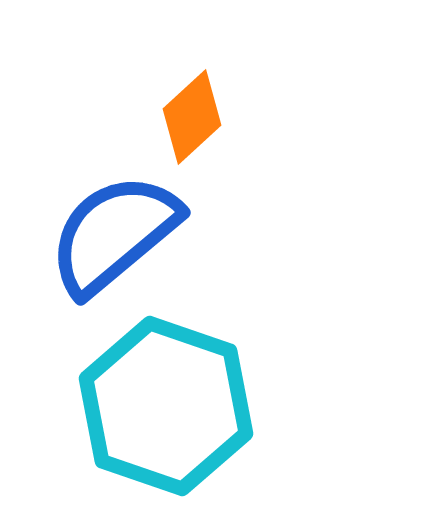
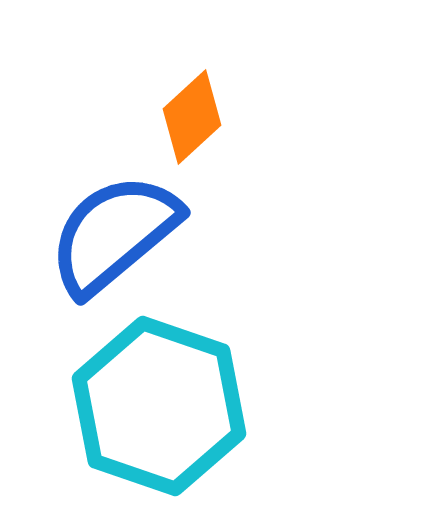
cyan hexagon: moved 7 px left
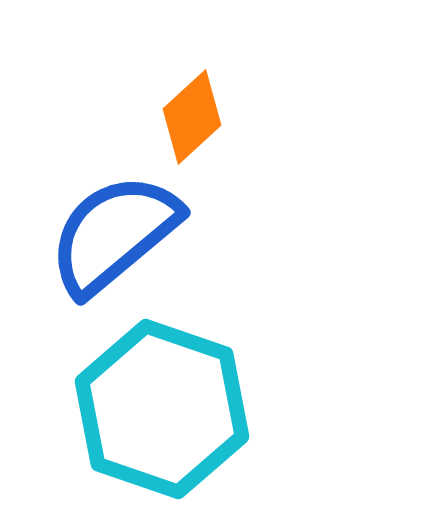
cyan hexagon: moved 3 px right, 3 px down
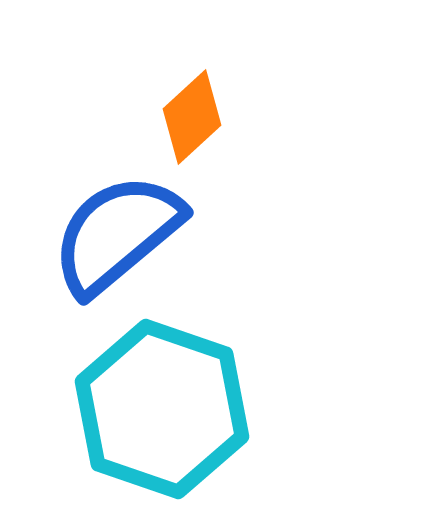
blue semicircle: moved 3 px right
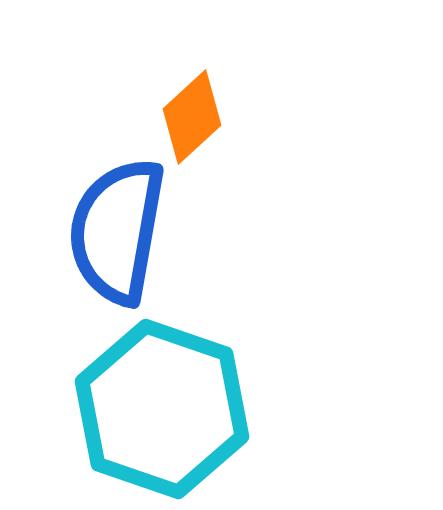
blue semicircle: moved 3 px up; rotated 40 degrees counterclockwise
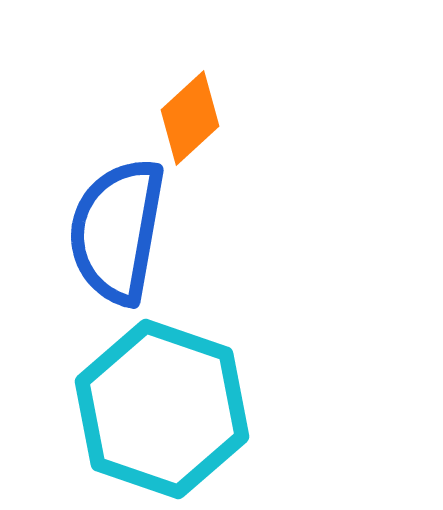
orange diamond: moved 2 px left, 1 px down
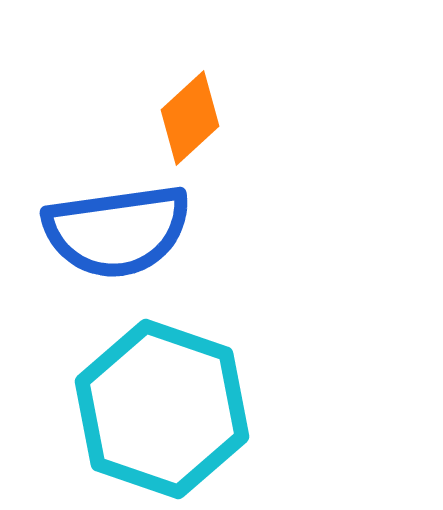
blue semicircle: rotated 108 degrees counterclockwise
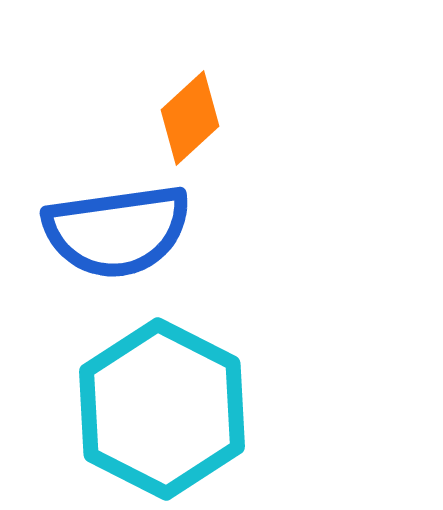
cyan hexagon: rotated 8 degrees clockwise
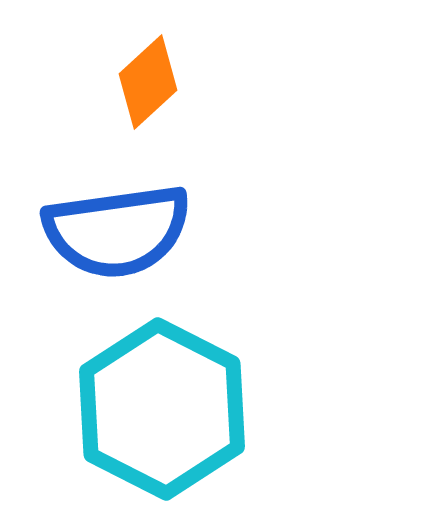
orange diamond: moved 42 px left, 36 px up
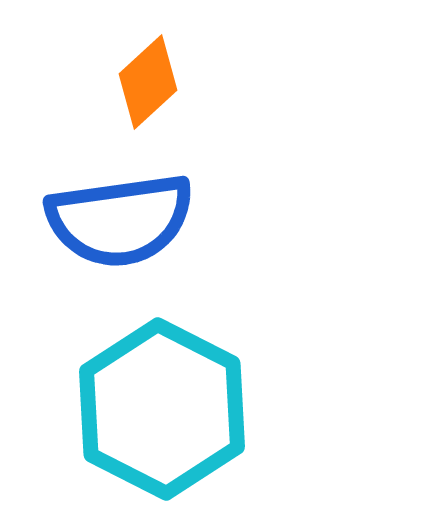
blue semicircle: moved 3 px right, 11 px up
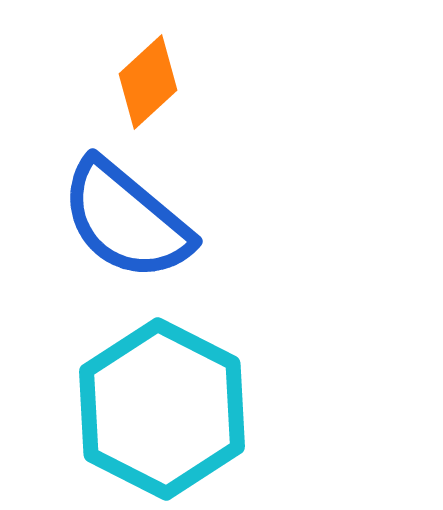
blue semicircle: moved 6 px right; rotated 48 degrees clockwise
